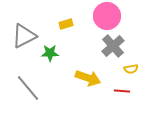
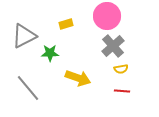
yellow semicircle: moved 10 px left
yellow arrow: moved 10 px left
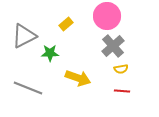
yellow rectangle: rotated 24 degrees counterclockwise
gray line: rotated 28 degrees counterclockwise
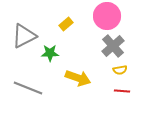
yellow semicircle: moved 1 px left, 1 px down
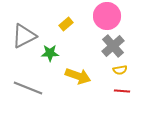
yellow arrow: moved 2 px up
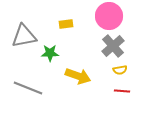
pink circle: moved 2 px right
yellow rectangle: rotated 32 degrees clockwise
gray triangle: rotated 16 degrees clockwise
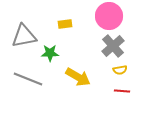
yellow rectangle: moved 1 px left
yellow arrow: moved 1 px down; rotated 10 degrees clockwise
gray line: moved 9 px up
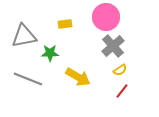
pink circle: moved 3 px left, 1 px down
yellow semicircle: rotated 24 degrees counterclockwise
red line: rotated 56 degrees counterclockwise
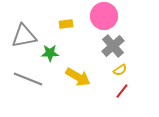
pink circle: moved 2 px left, 1 px up
yellow rectangle: moved 1 px right
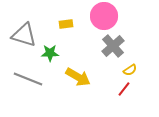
gray triangle: moved 1 px up; rotated 28 degrees clockwise
yellow semicircle: moved 10 px right
red line: moved 2 px right, 2 px up
